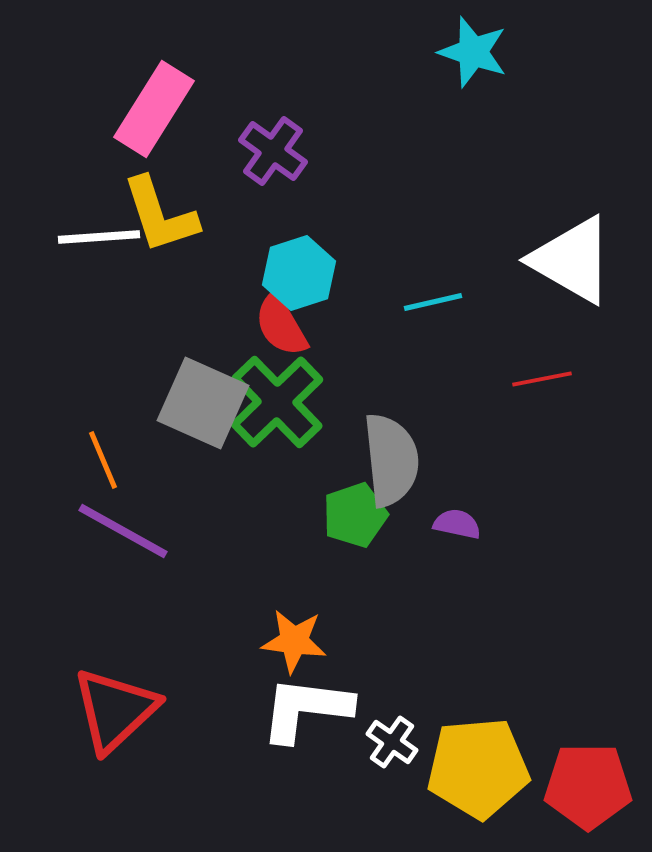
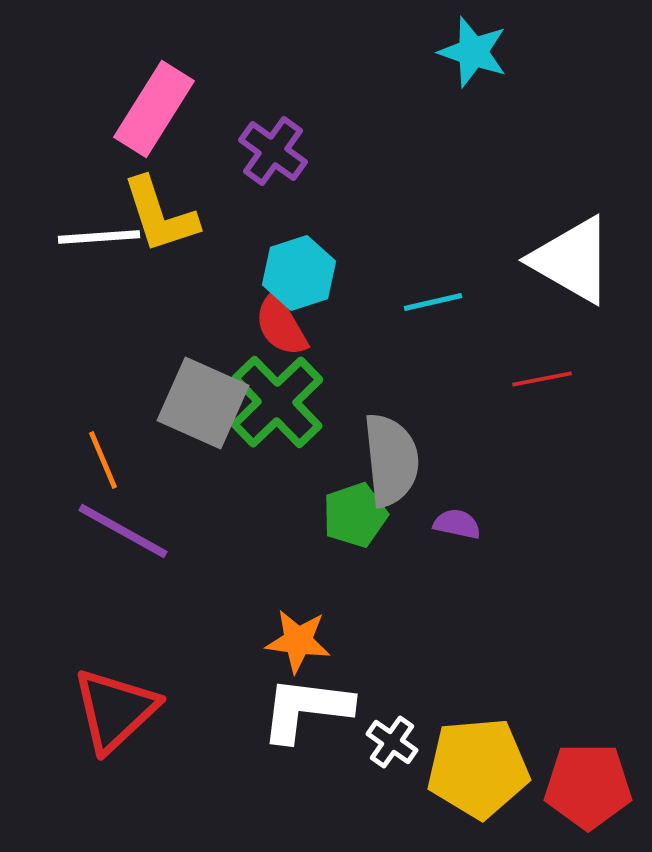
orange star: moved 4 px right
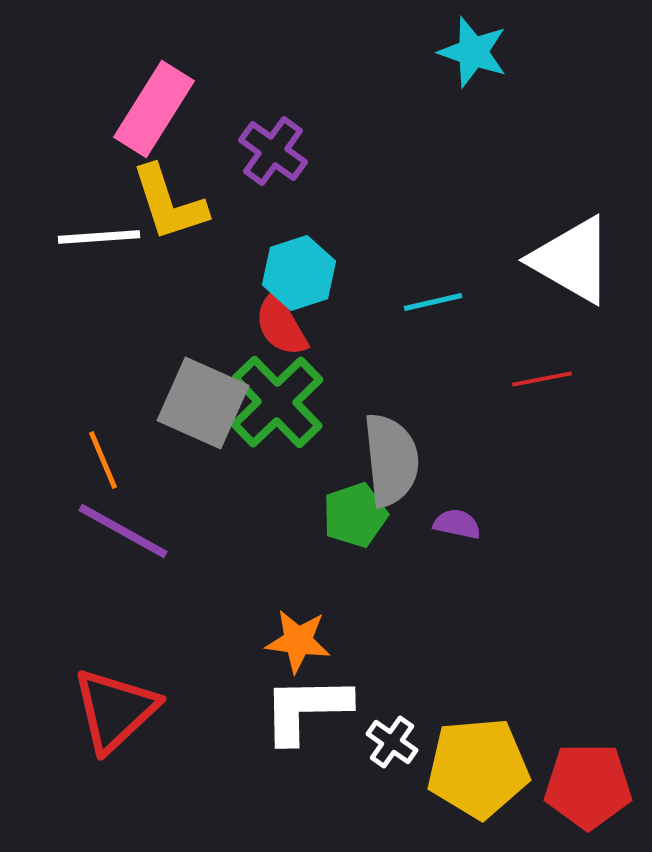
yellow L-shape: moved 9 px right, 12 px up
white L-shape: rotated 8 degrees counterclockwise
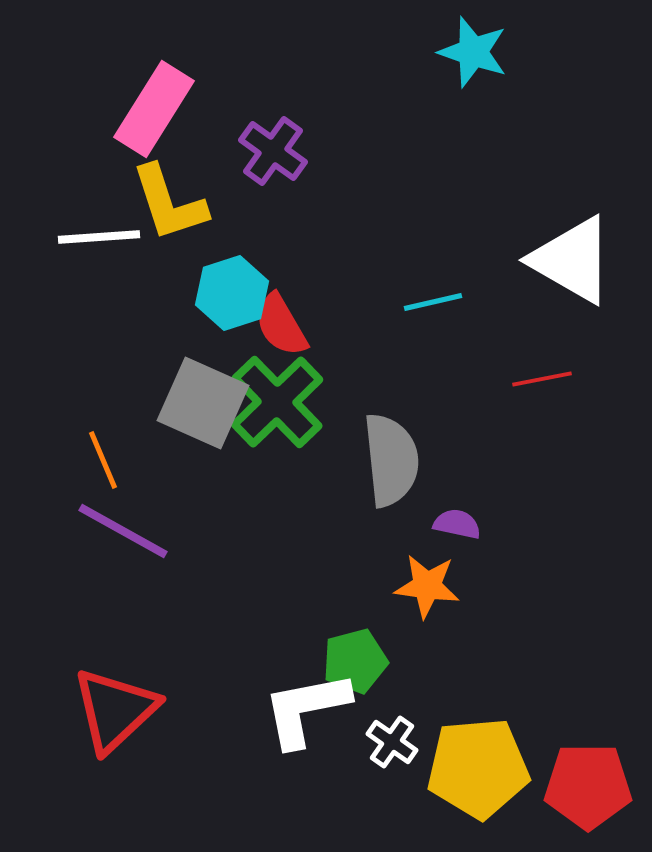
cyan hexagon: moved 67 px left, 20 px down
green pentagon: moved 146 px down; rotated 4 degrees clockwise
orange star: moved 129 px right, 55 px up
white L-shape: rotated 10 degrees counterclockwise
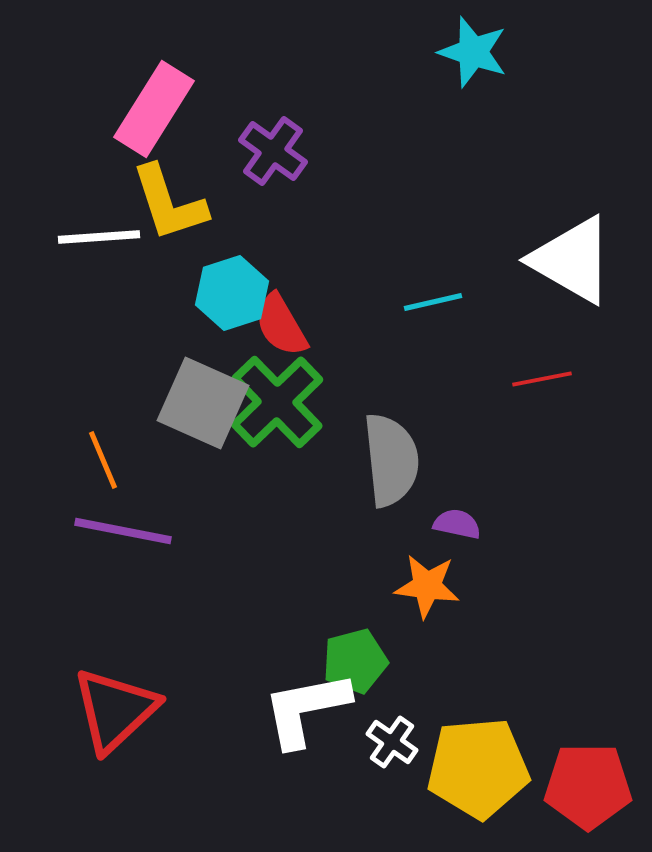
purple line: rotated 18 degrees counterclockwise
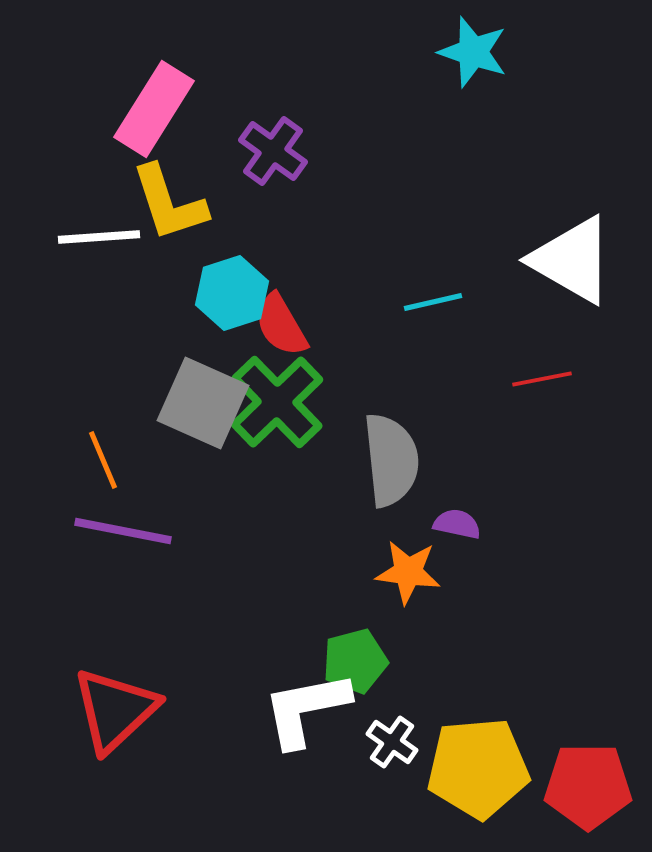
orange star: moved 19 px left, 14 px up
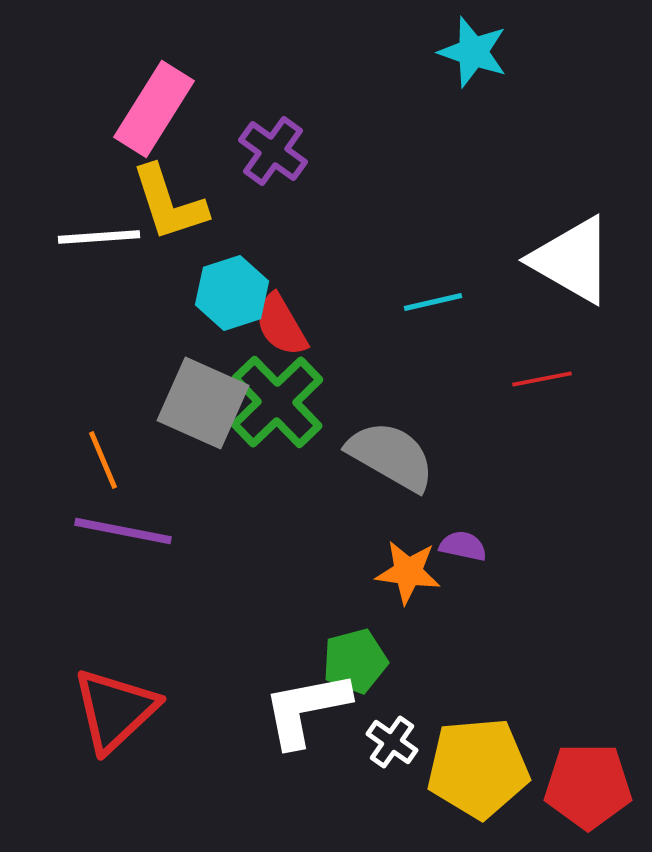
gray semicircle: moved 4 px up; rotated 54 degrees counterclockwise
purple semicircle: moved 6 px right, 22 px down
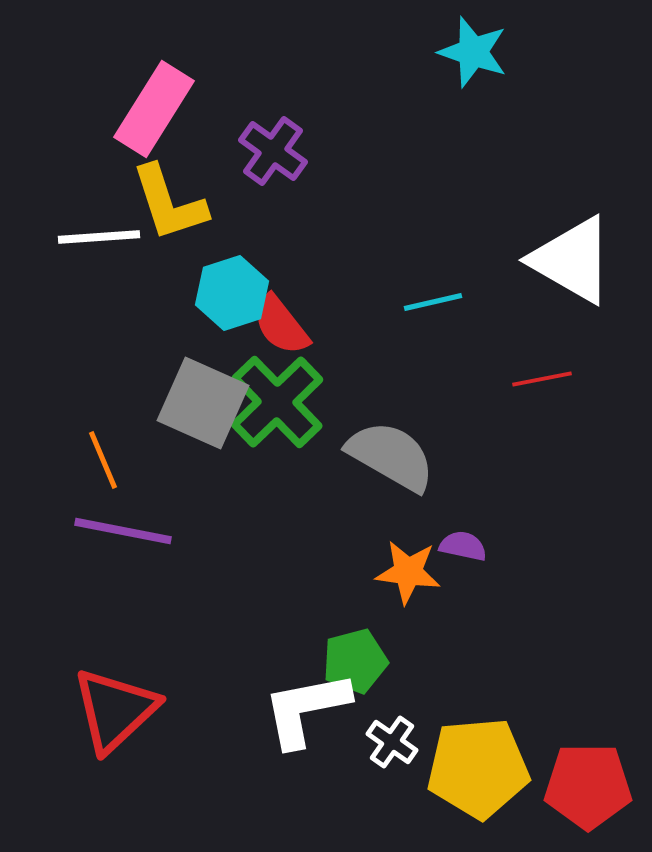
red semicircle: rotated 8 degrees counterclockwise
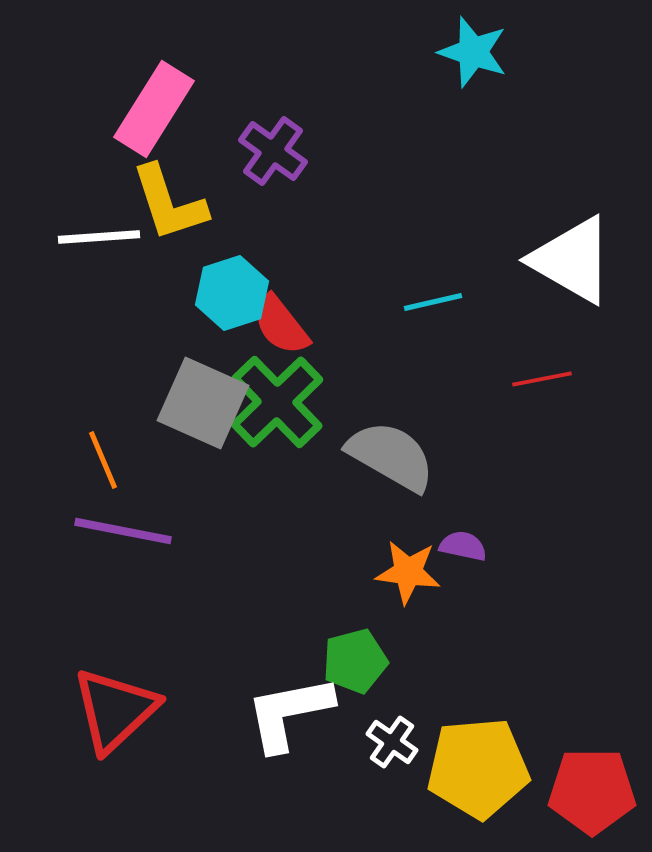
white L-shape: moved 17 px left, 4 px down
red pentagon: moved 4 px right, 5 px down
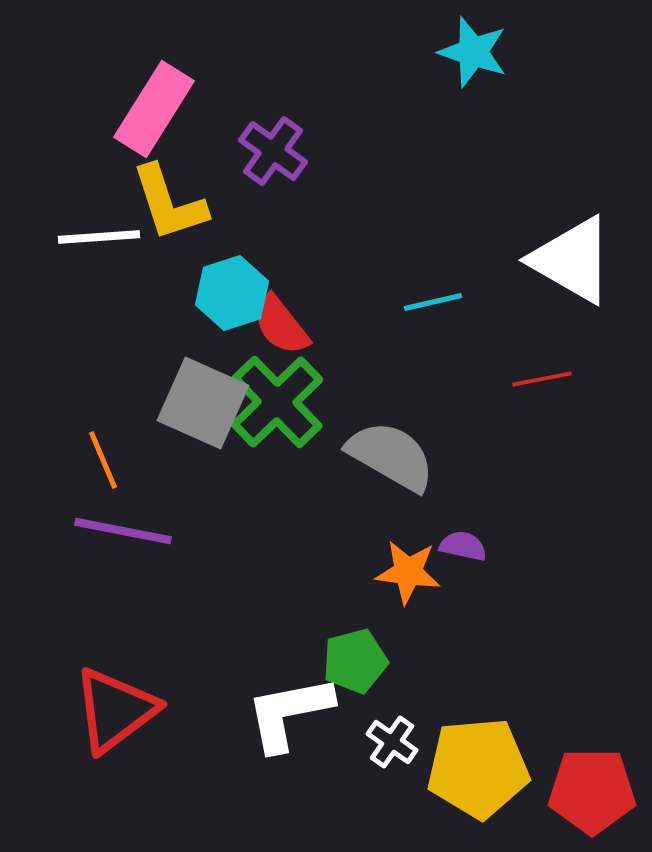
red triangle: rotated 6 degrees clockwise
